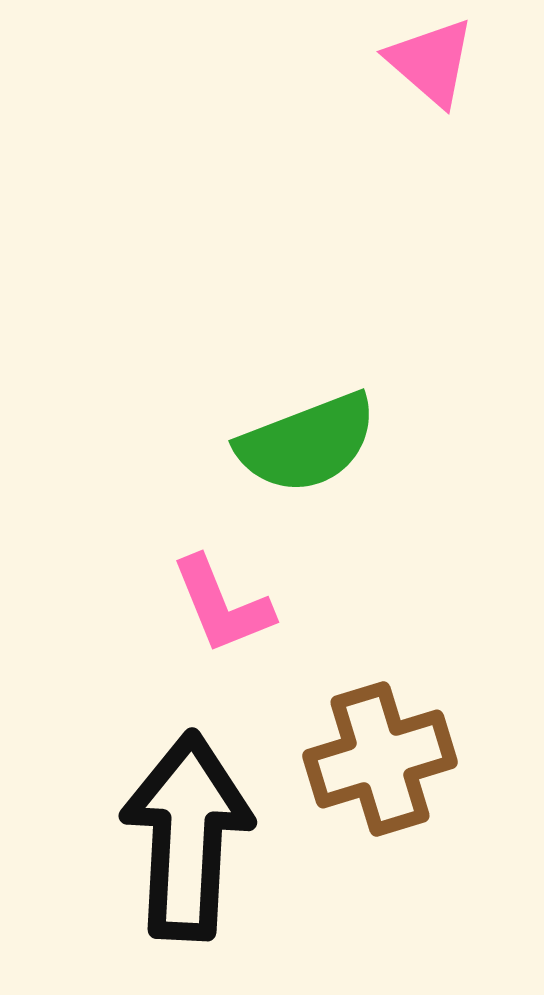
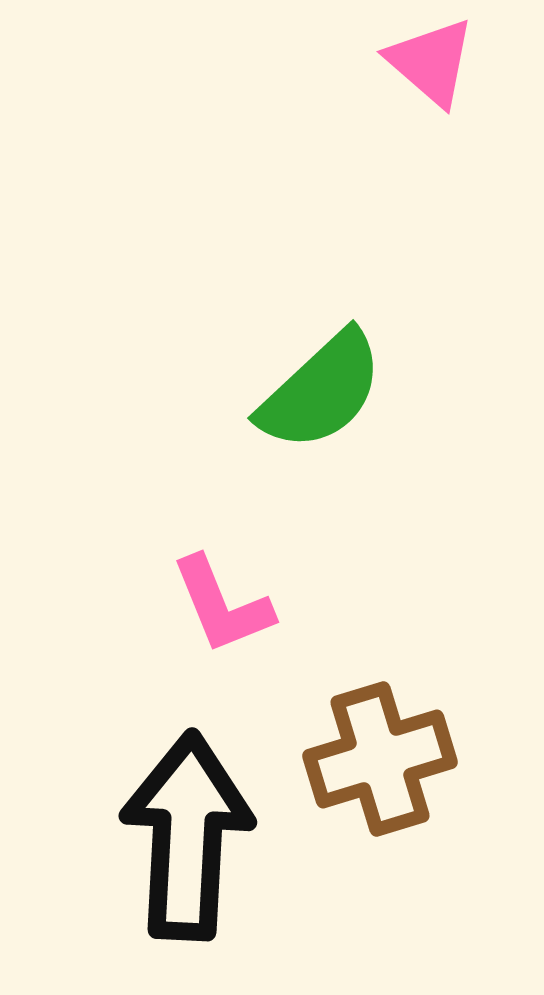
green semicircle: moved 14 px right, 52 px up; rotated 22 degrees counterclockwise
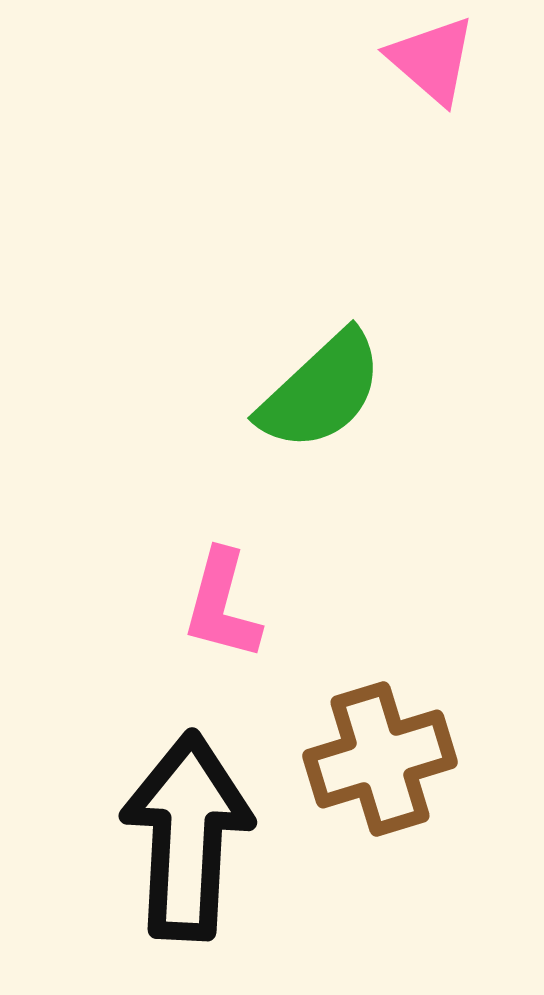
pink triangle: moved 1 px right, 2 px up
pink L-shape: rotated 37 degrees clockwise
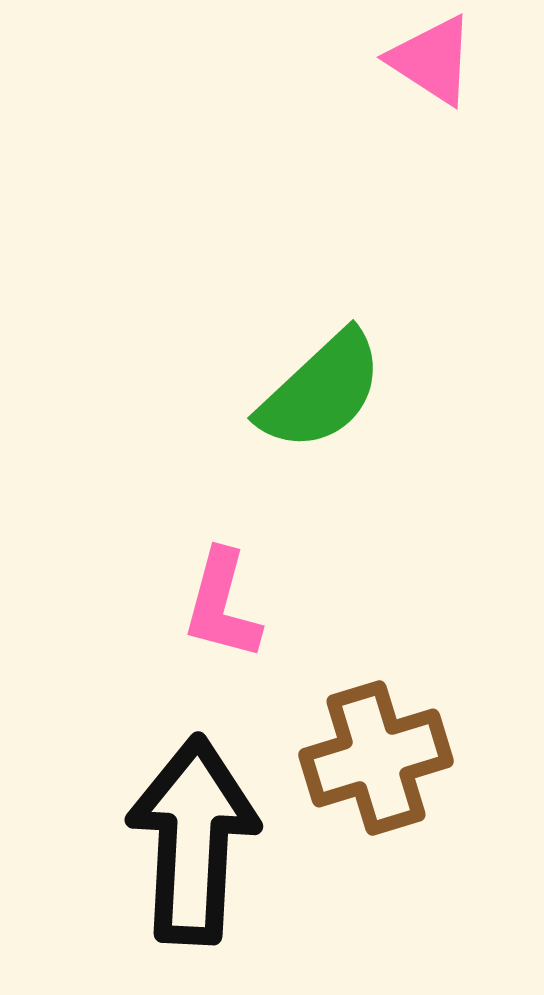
pink triangle: rotated 8 degrees counterclockwise
brown cross: moved 4 px left, 1 px up
black arrow: moved 6 px right, 4 px down
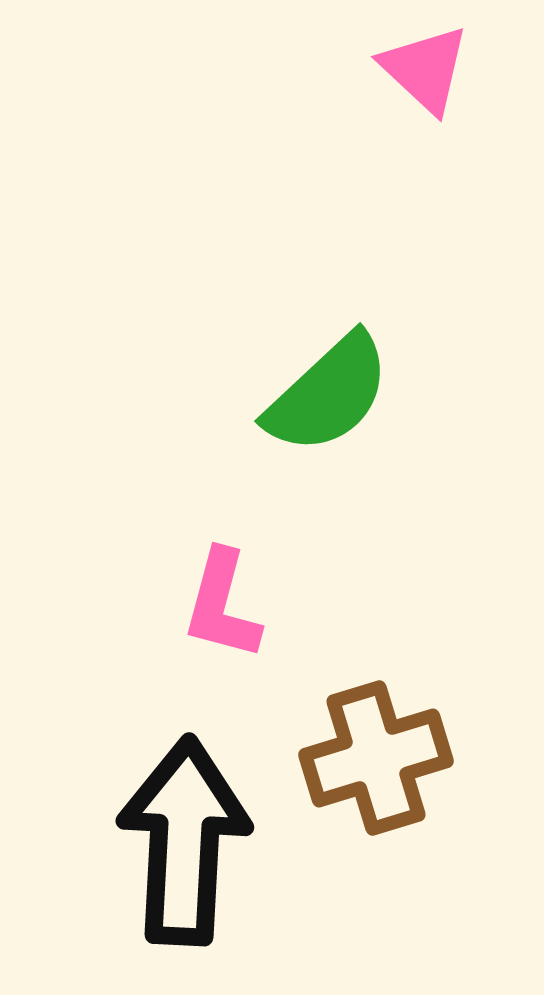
pink triangle: moved 7 px left, 9 px down; rotated 10 degrees clockwise
green semicircle: moved 7 px right, 3 px down
black arrow: moved 9 px left, 1 px down
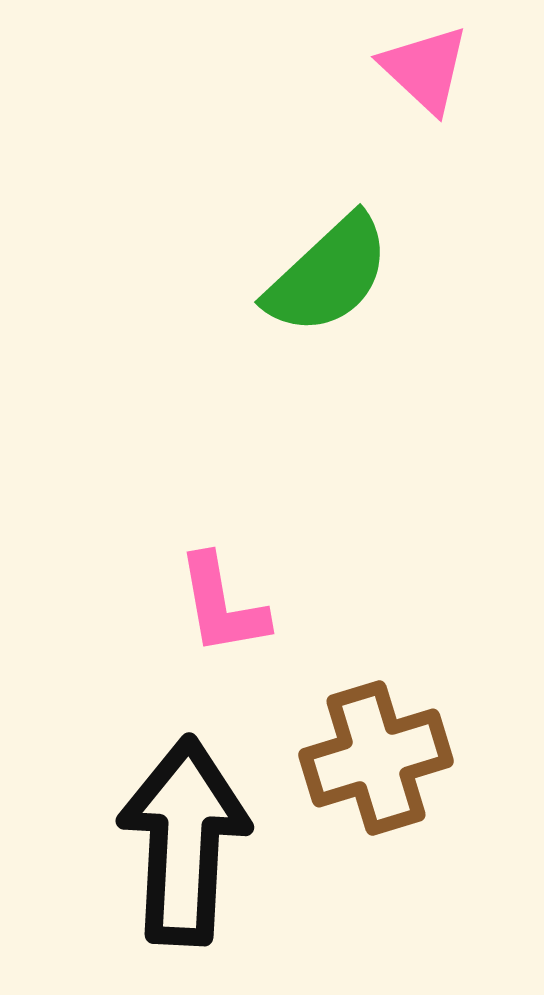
green semicircle: moved 119 px up
pink L-shape: rotated 25 degrees counterclockwise
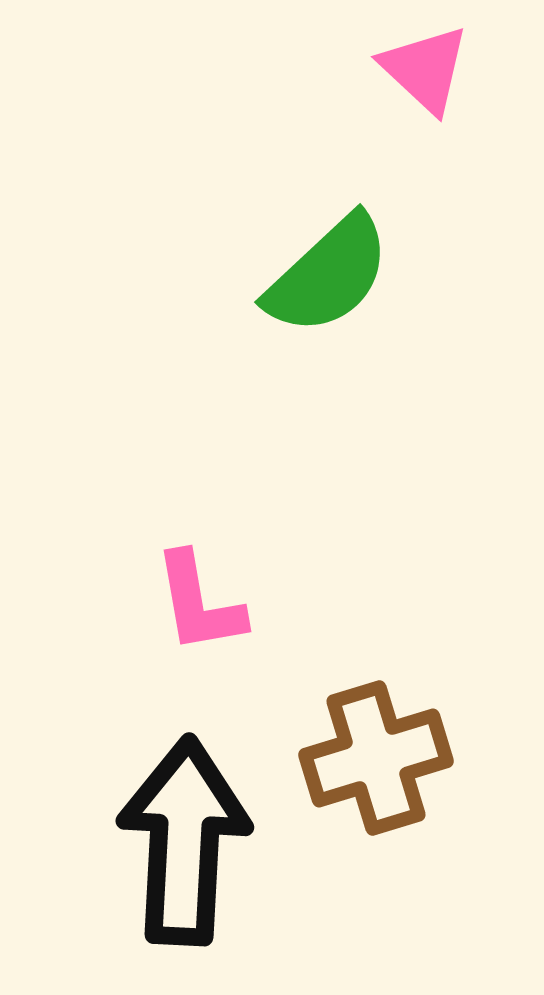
pink L-shape: moved 23 px left, 2 px up
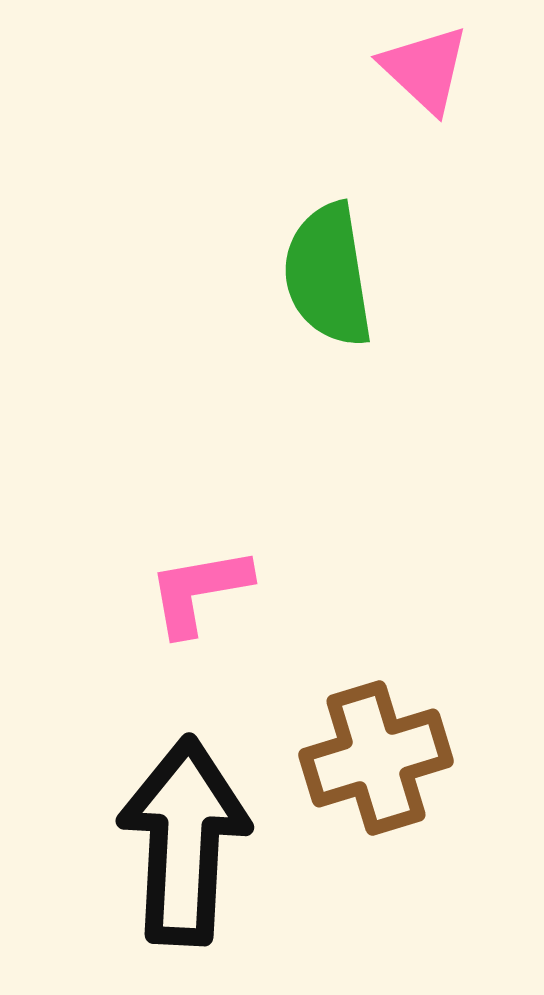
green semicircle: rotated 124 degrees clockwise
pink L-shape: moved 12 px up; rotated 90 degrees clockwise
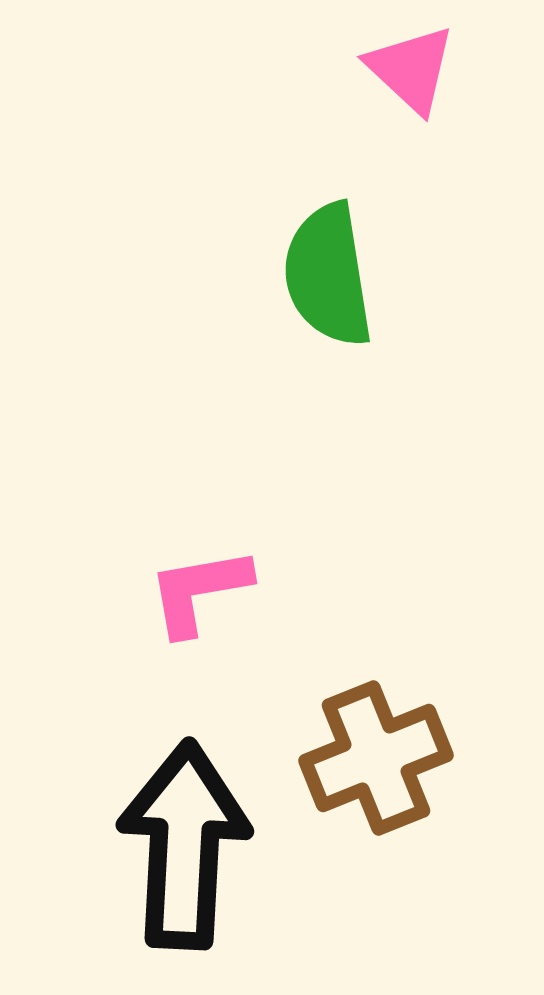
pink triangle: moved 14 px left
brown cross: rotated 5 degrees counterclockwise
black arrow: moved 4 px down
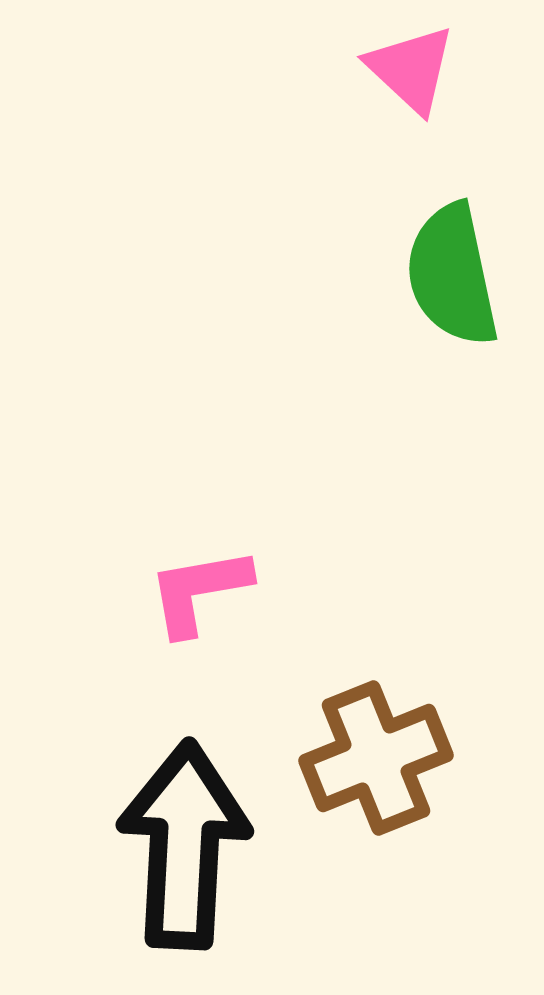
green semicircle: moved 124 px right; rotated 3 degrees counterclockwise
